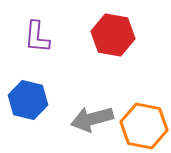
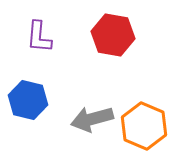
purple L-shape: moved 2 px right
orange hexagon: rotated 12 degrees clockwise
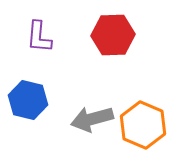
red hexagon: rotated 12 degrees counterclockwise
orange hexagon: moved 1 px left, 1 px up
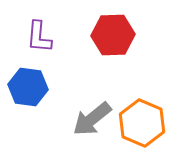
blue hexagon: moved 13 px up; rotated 6 degrees counterclockwise
gray arrow: rotated 24 degrees counterclockwise
orange hexagon: moved 1 px left, 2 px up
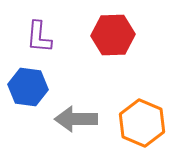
gray arrow: moved 16 px left; rotated 39 degrees clockwise
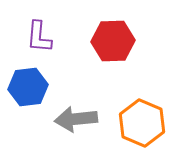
red hexagon: moved 6 px down
blue hexagon: rotated 15 degrees counterclockwise
gray arrow: rotated 6 degrees counterclockwise
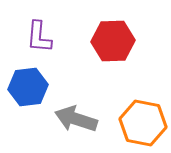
gray arrow: rotated 24 degrees clockwise
orange hexagon: moved 1 px right; rotated 12 degrees counterclockwise
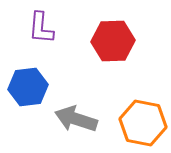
purple L-shape: moved 2 px right, 9 px up
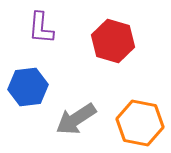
red hexagon: rotated 18 degrees clockwise
gray arrow: rotated 51 degrees counterclockwise
orange hexagon: moved 3 px left
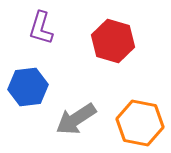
purple L-shape: rotated 12 degrees clockwise
